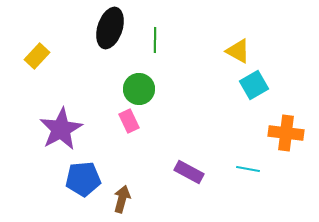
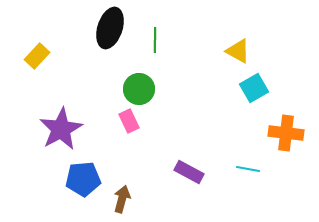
cyan square: moved 3 px down
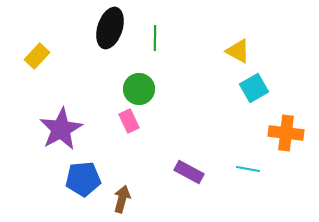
green line: moved 2 px up
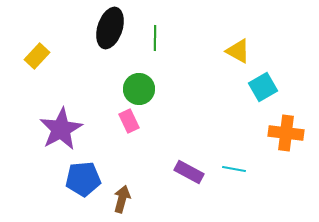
cyan square: moved 9 px right, 1 px up
cyan line: moved 14 px left
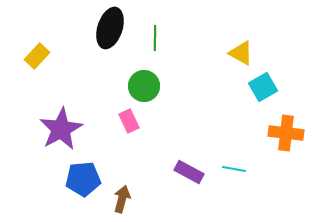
yellow triangle: moved 3 px right, 2 px down
green circle: moved 5 px right, 3 px up
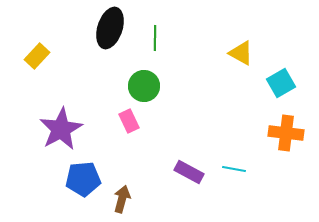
cyan square: moved 18 px right, 4 px up
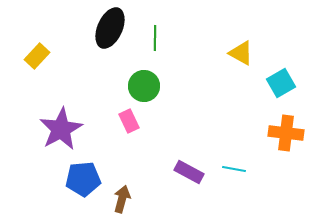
black ellipse: rotated 6 degrees clockwise
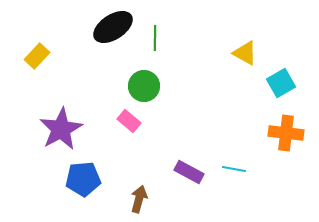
black ellipse: moved 3 px right, 1 px up; rotated 33 degrees clockwise
yellow triangle: moved 4 px right
pink rectangle: rotated 25 degrees counterclockwise
brown arrow: moved 17 px right
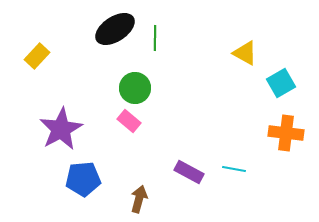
black ellipse: moved 2 px right, 2 px down
green circle: moved 9 px left, 2 px down
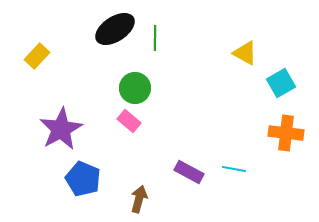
blue pentagon: rotated 28 degrees clockwise
